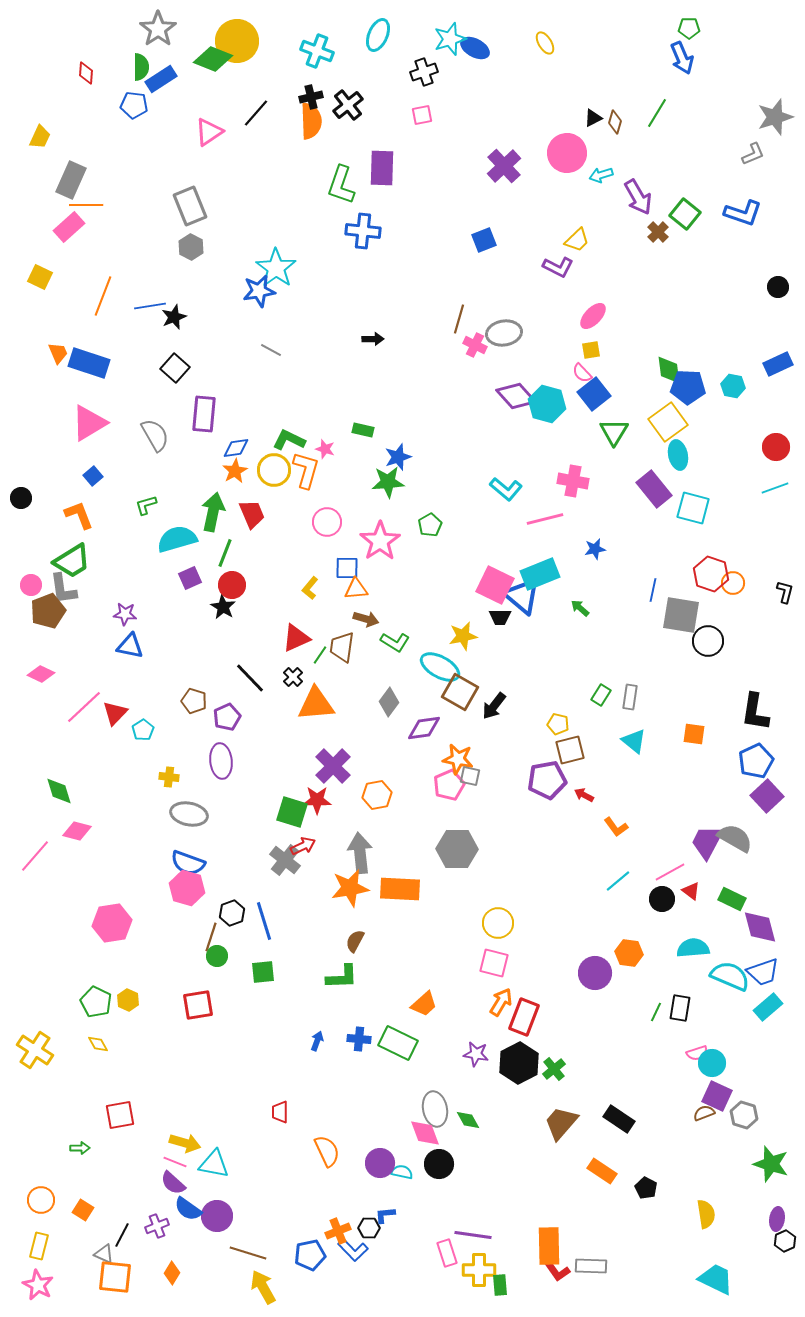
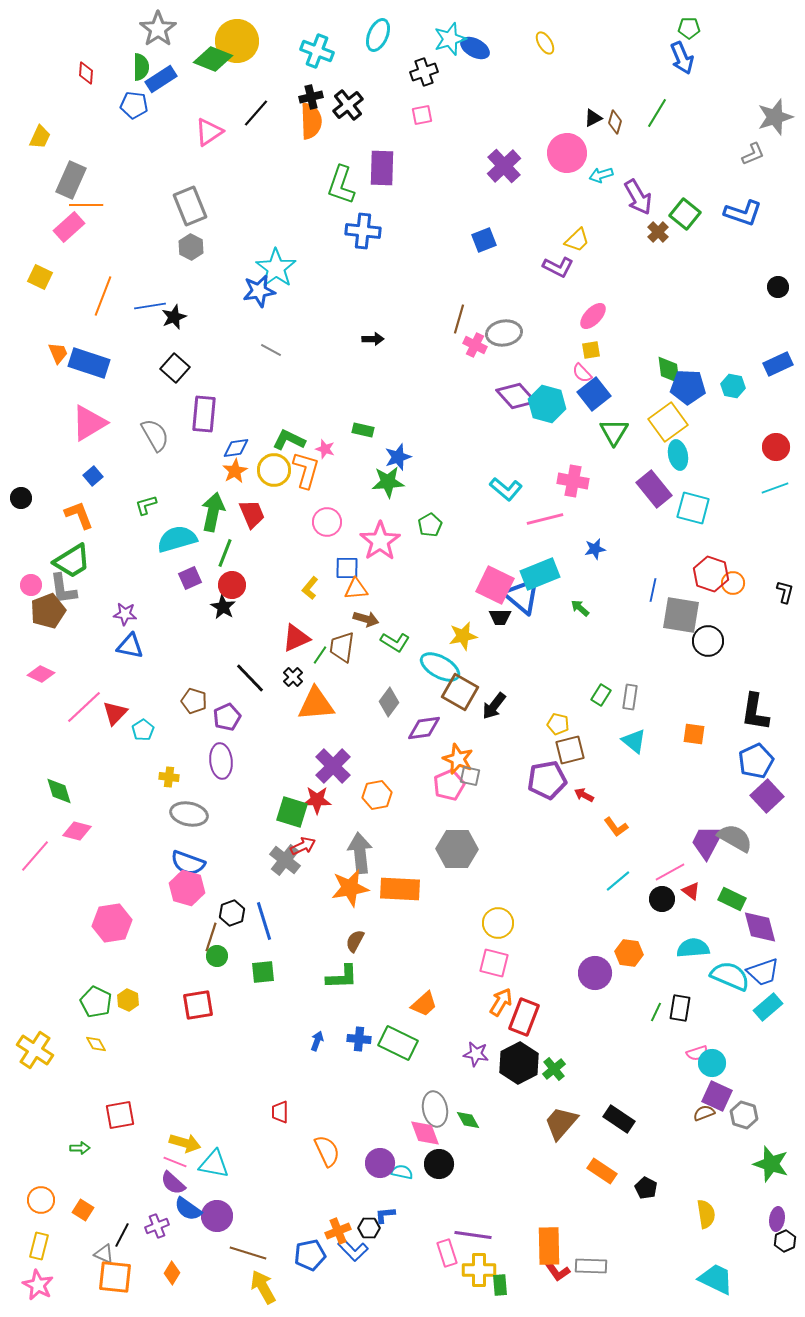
orange star at (458, 759): rotated 12 degrees clockwise
yellow diamond at (98, 1044): moved 2 px left
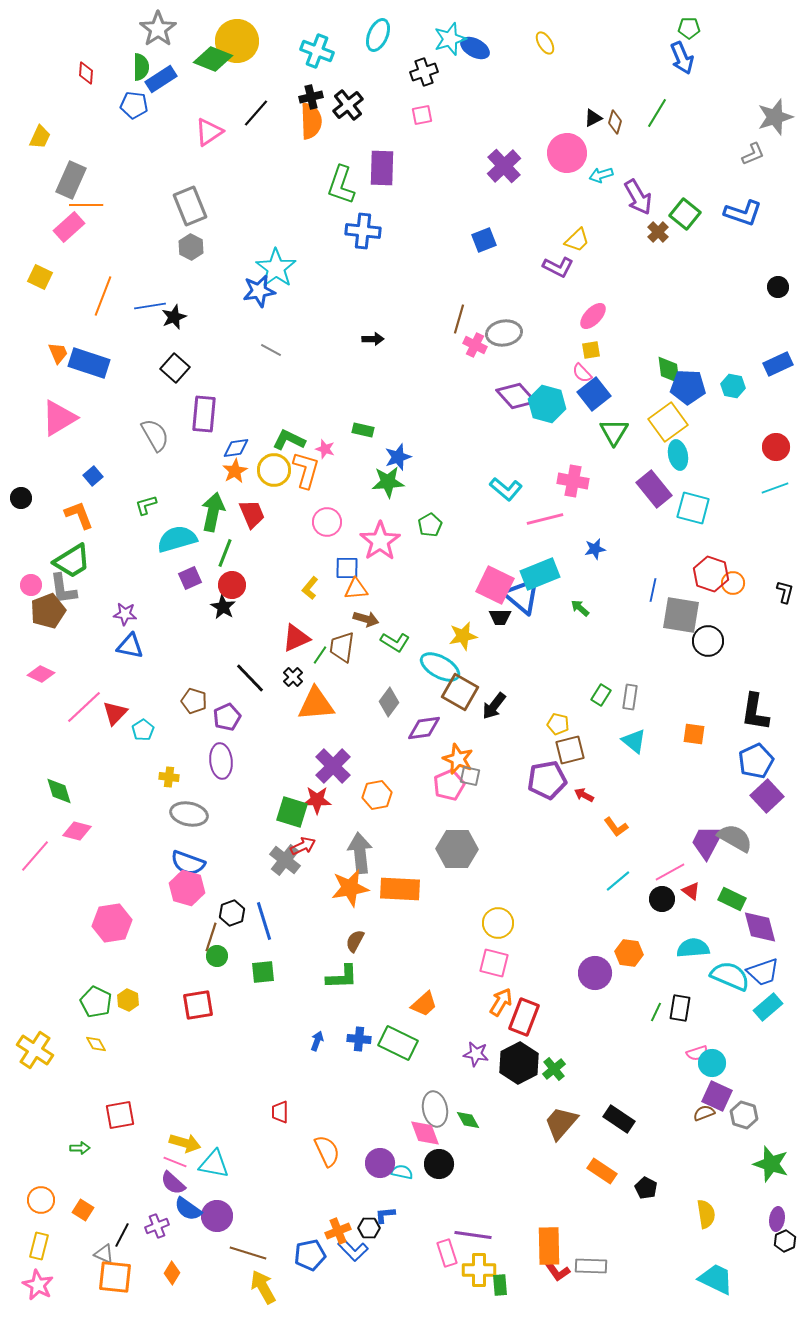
pink triangle at (89, 423): moved 30 px left, 5 px up
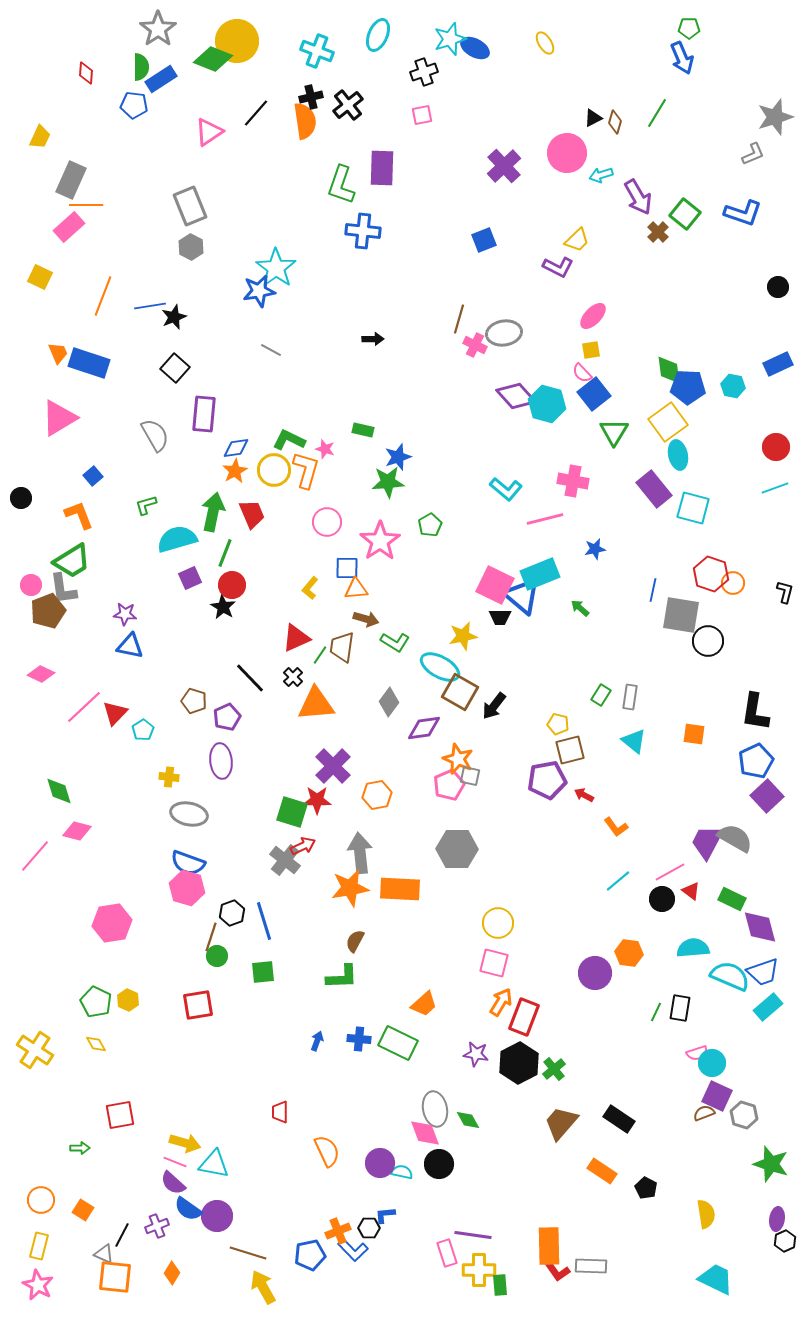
orange semicircle at (311, 121): moved 6 px left; rotated 6 degrees counterclockwise
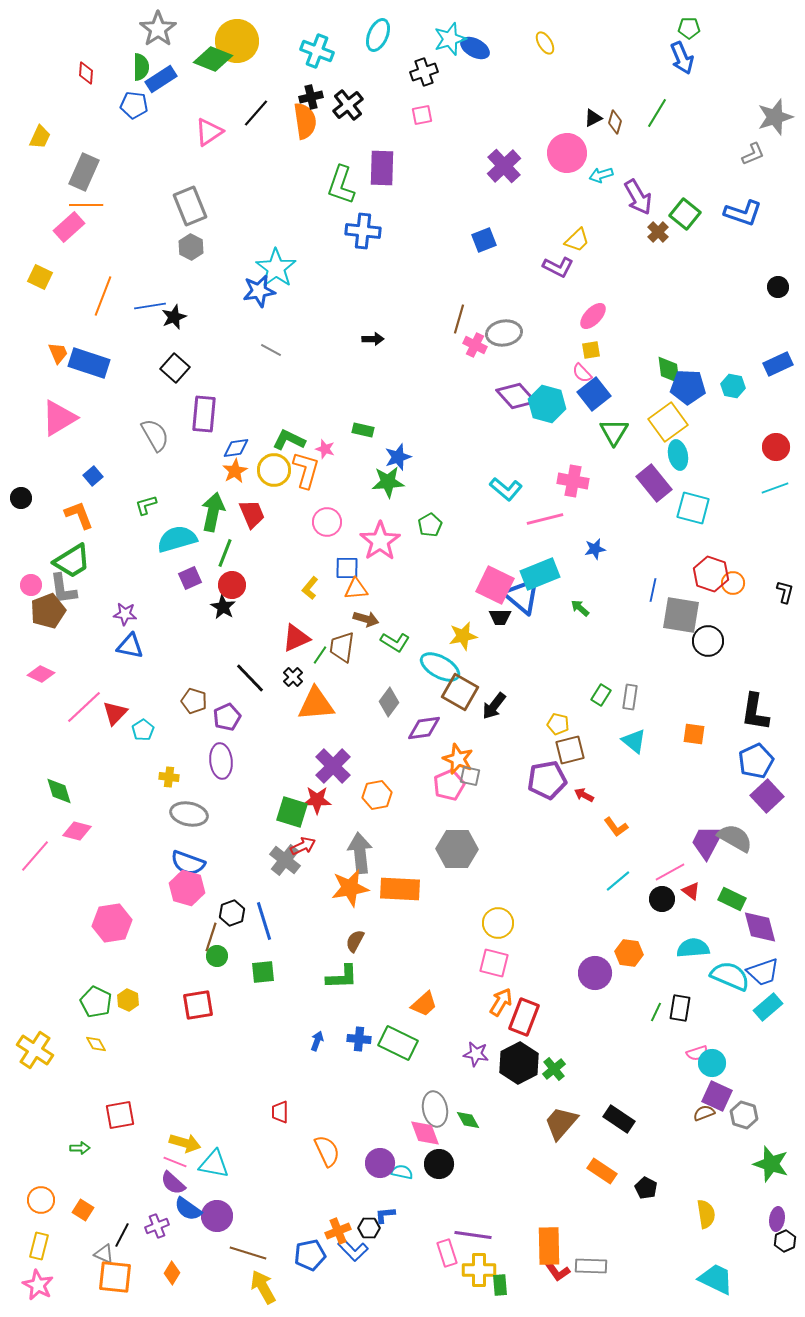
gray rectangle at (71, 180): moved 13 px right, 8 px up
purple rectangle at (654, 489): moved 6 px up
